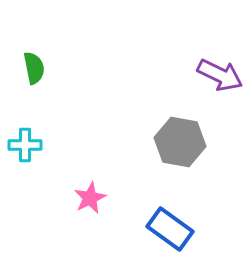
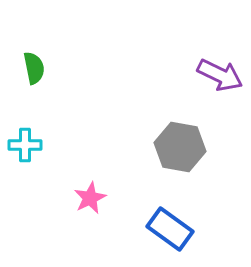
gray hexagon: moved 5 px down
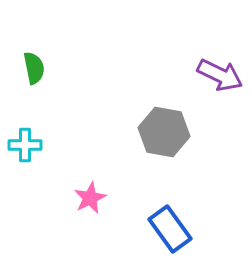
gray hexagon: moved 16 px left, 15 px up
blue rectangle: rotated 18 degrees clockwise
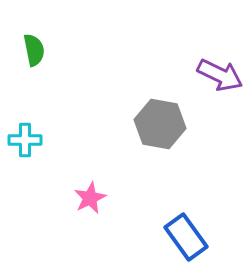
green semicircle: moved 18 px up
gray hexagon: moved 4 px left, 8 px up
cyan cross: moved 5 px up
blue rectangle: moved 16 px right, 8 px down
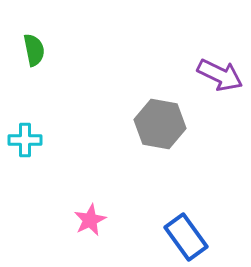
pink star: moved 22 px down
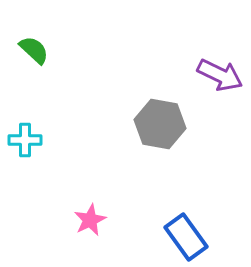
green semicircle: rotated 36 degrees counterclockwise
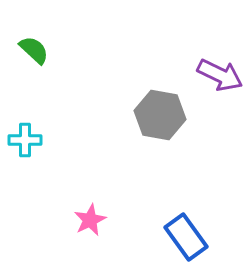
gray hexagon: moved 9 px up
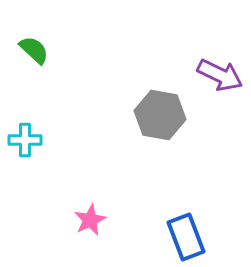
blue rectangle: rotated 15 degrees clockwise
